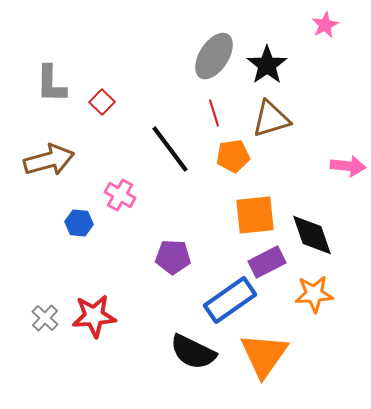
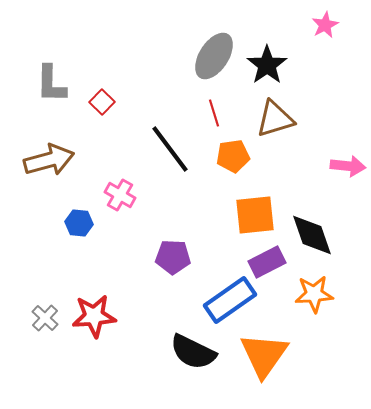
brown triangle: moved 4 px right
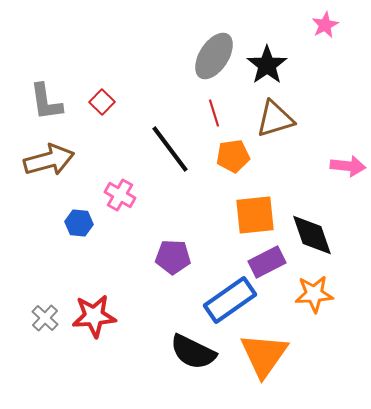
gray L-shape: moved 5 px left, 18 px down; rotated 9 degrees counterclockwise
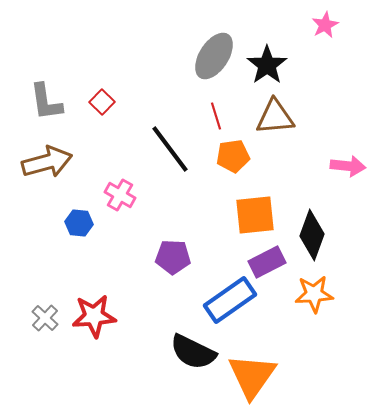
red line: moved 2 px right, 3 px down
brown triangle: moved 2 px up; rotated 12 degrees clockwise
brown arrow: moved 2 px left, 2 px down
black diamond: rotated 39 degrees clockwise
orange triangle: moved 12 px left, 21 px down
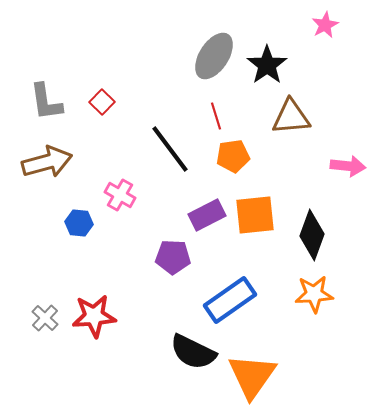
brown triangle: moved 16 px right
purple rectangle: moved 60 px left, 47 px up
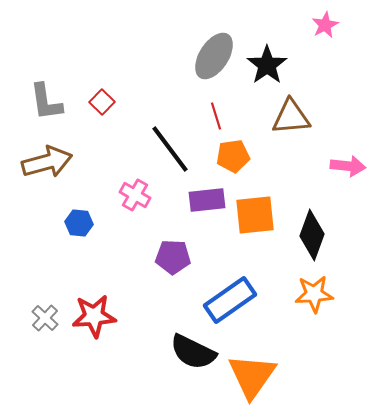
pink cross: moved 15 px right
purple rectangle: moved 15 px up; rotated 21 degrees clockwise
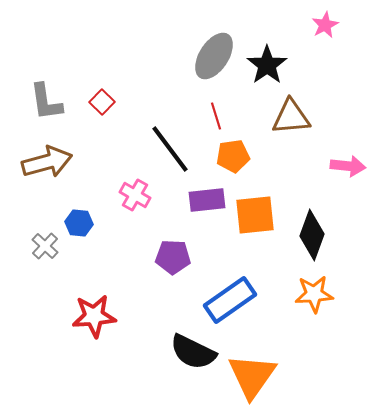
gray cross: moved 72 px up
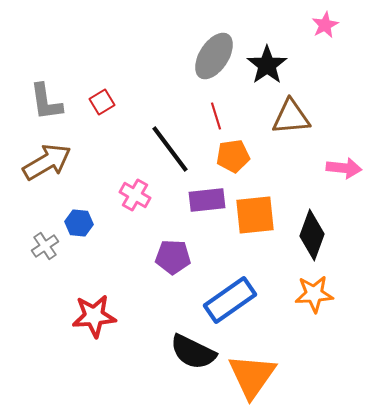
red square: rotated 15 degrees clockwise
brown arrow: rotated 15 degrees counterclockwise
pink arrow: moved 4 px left, 2 px down
gray cross: rotated 12 degrees clockwise
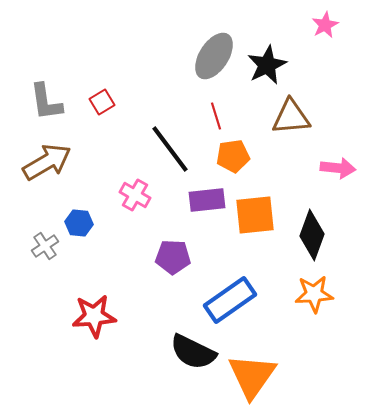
black star: rotated 9 degrees clockwise
pink arrow: moved 6 px left
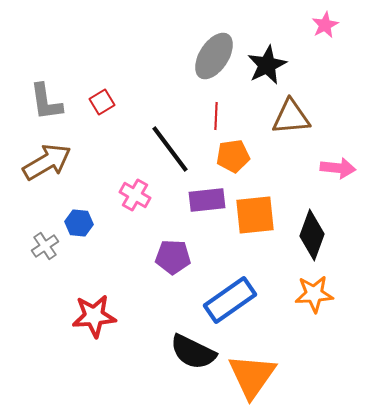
red line: rotated 20 degrees clockwise
